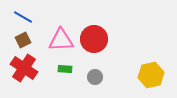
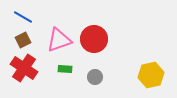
pink triangle: moved 2 px left; rotated 16 degrees counterclockwise
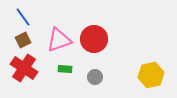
blue line: rotated 24 degrees clockwise
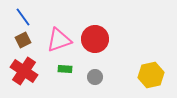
red circle: moved 1 px right
red cross: moved 3 px down
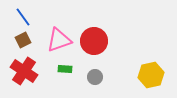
red circle: moved 1 px left, 2 px down
